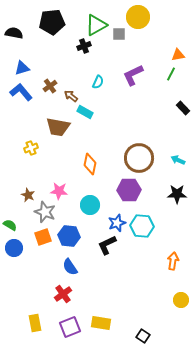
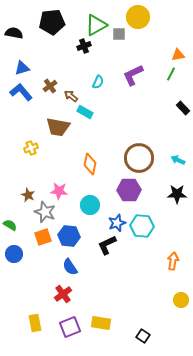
blue circle at (14, 248): moved 6 px down
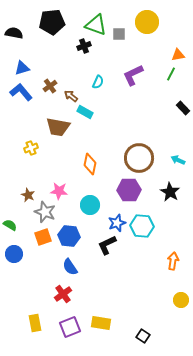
yellow circle at (138, 17): moved 9 px right, 5 px down
green triangle at (96, 25): rotated 50 degrees clockwise
black star at (177, 194): moved 7 px left, 2 px up; rotated 30 degrees clockwise
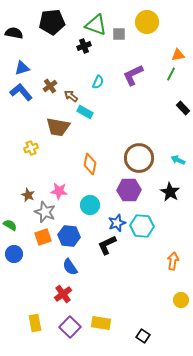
purple square at (70, 327): rotated 25 degrees counterclockwise
